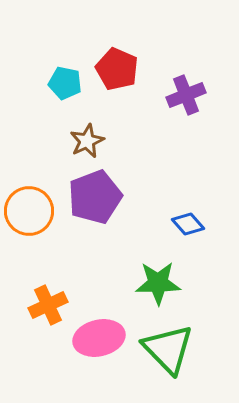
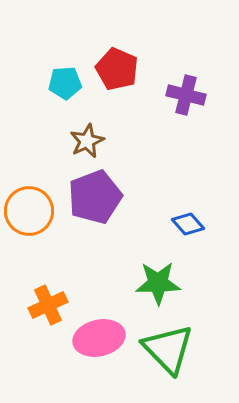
cyan pentagon: rotated 16 degrees counterclockwise
purple cross: rotated 36 degrees clockwise
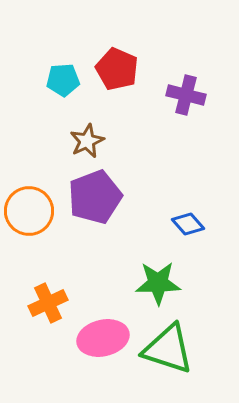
cyan pentagon: moved 2 px left, 3 px up
orange cross: moved 2 px up
pink ellipse: moved 4 px right
green triangle: rotated 28 degrees counterclockwise
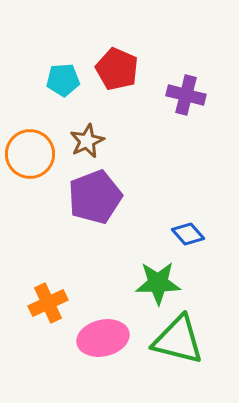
orange circle: moved 1 px right, 57 px up
blue diamond: moved 10 px down
green triangle: moved 10 px right, 9 px up; rotated 4 degrees counterclockwise
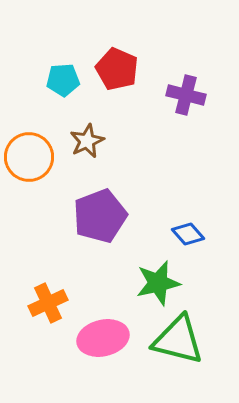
orange circle: moved 1 px left, 3 px down
purple pentagon: moved 5 px right, 19 px down
green star: rotated 12 degrees counterclockwise
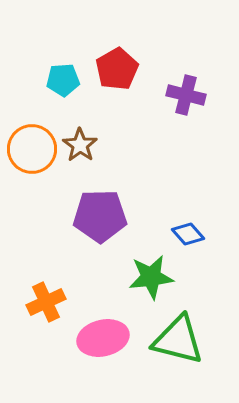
red pentagon: rotated 18 degrees clockwise
brown star: moved 7 px left, 4 px down; rotated 12 degrees counterclockwise
orange circle: moved 3 px right, 8 px up
purple pentagon: rotated 20 degrees clockwise
green star: moved 7 px left, 6 px up; rotated 6 degrees clockwise
orange cross: moved 2 px left, 1 px up
